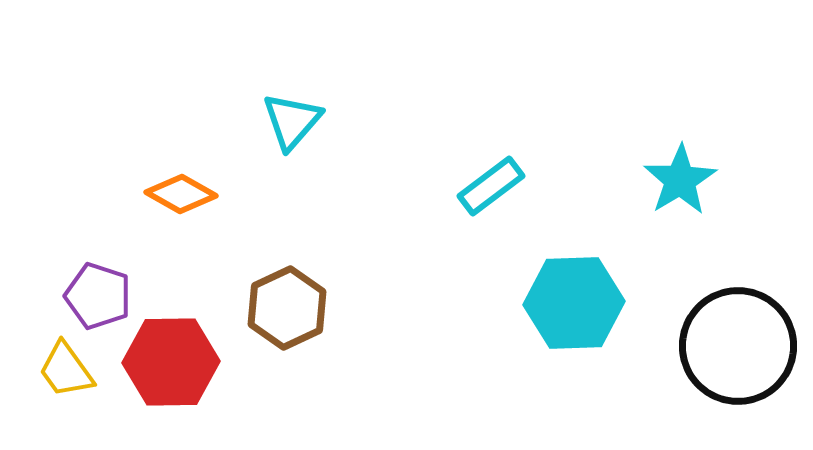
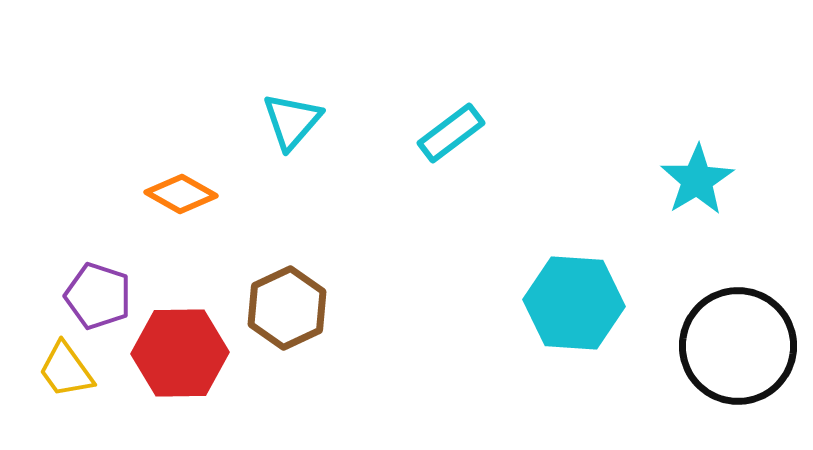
cyan star: moved 17 px right
cyan rectangle: moved 40 px left, 53 px up
cyan hexagon: rotated 6 degrees clockwise
red hexagon: moved 9 px right, 9 px up
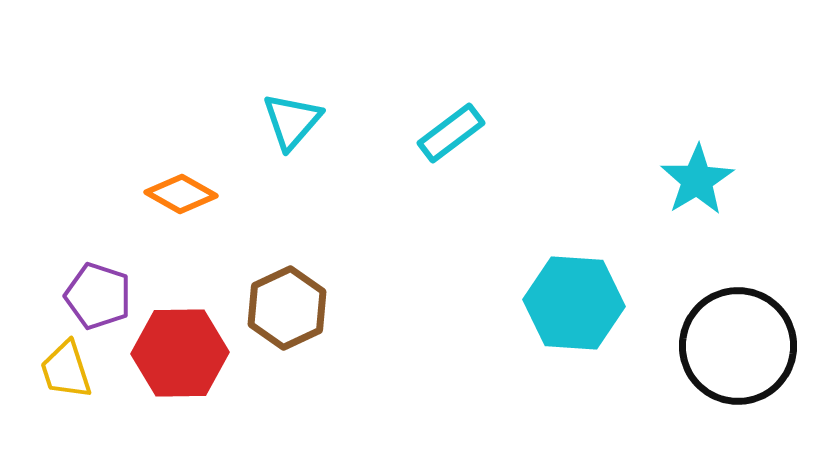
yellow trapezoid: rotated 18 degrees clockwise
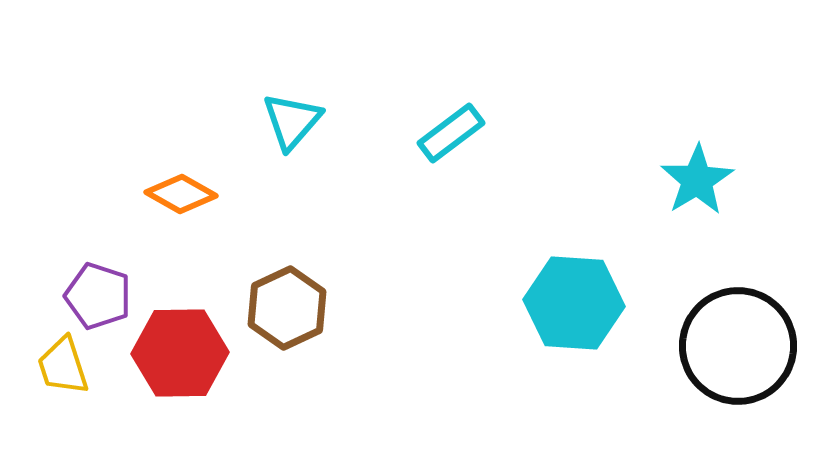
yellow trapezoid: moved 3 px left, 4 px up
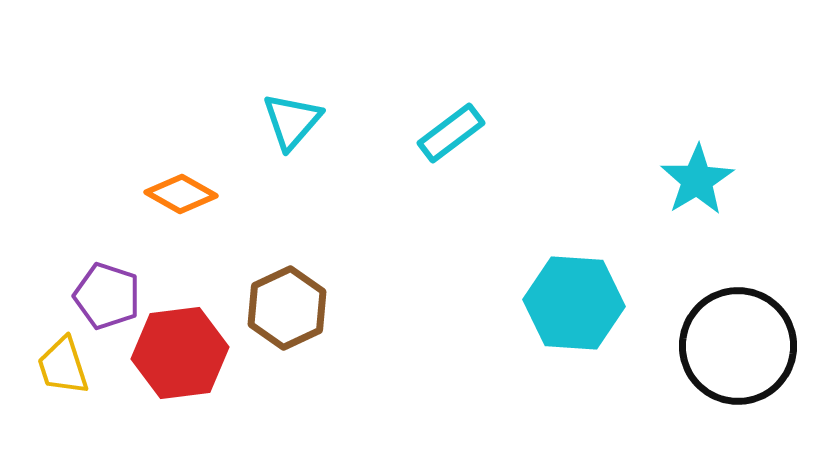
purple pentagon: moved 9 px right
red hexagon: rotated 6 degrees counterclockwise
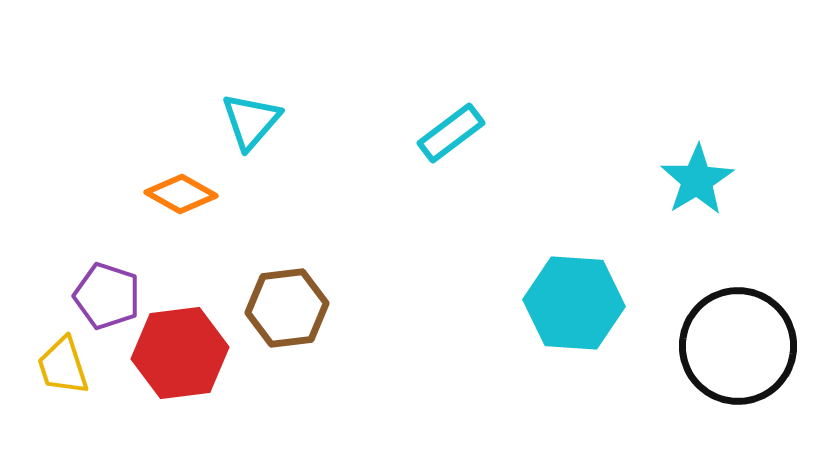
cyan triangle: moved 41 px left
brown hexagon: rotated 18 degrees clockwise
